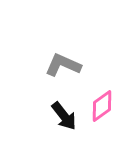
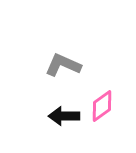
black arrow: rotated 128 degrees clockwise
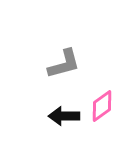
gray L-shape: moved 1 px right, 1 px up; rotated 141 degrees clockwise
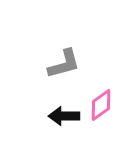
pink diamond: moved 1 px left, 1 px up
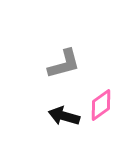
black arrow: rotated 16 degrees clockwise
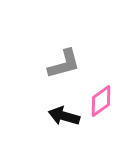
pink diamond: moved 4 px up
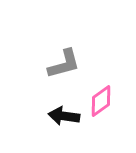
black arrow: rotated 8 degrees counterclockwise
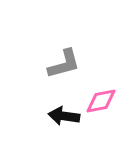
pink diamond: rotated 24 degrees clockwise
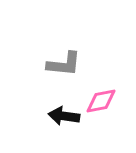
gray L-shape: rotated 21 degrees clockwise
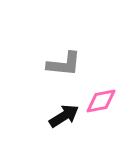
black arrow: rotated 140 degrees clockwise
